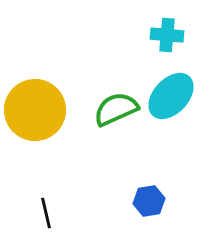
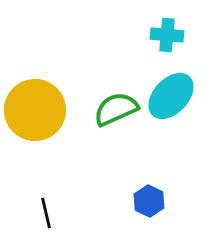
blue hexagon: rotated 24 degrees counterclockwise
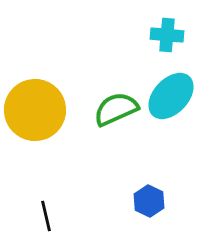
black line: moved 3 px down
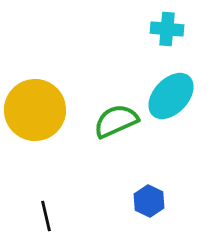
cyan cross: moved 6 px up
green semicircle: moved 12 px down
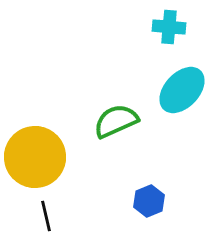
cyan cross: moved 2 px right, 2 px up
cyan ellipse: moved 11 px right, 6 px up
yellow circle: moved 47 px down
blue hexagon: rotated 12 degrees clockwise
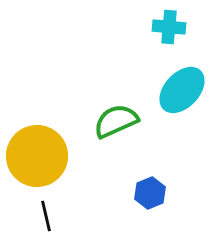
yellow circle: moved 2 px right, 1 px up
blue hexagon: moved 1 px right, 8 px up
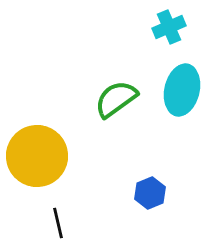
cyan cross: rotated 28 degrees counterclockwise
cyan ellipse: rotated 30 degrees counterclockwise
green semicircle: moved 22 px up; rotated 12 degrees counterclockwise
black line: moved 12 px right, 7 px down
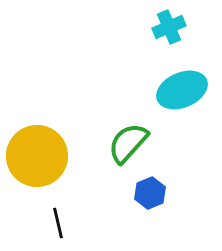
cyan ellipse: rotated 54 degrees clockwise
green semicircle: moved 12 px right, 44 px down; rotated 12 degrees counterclockwise
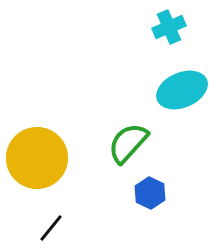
yellow circle: moved 2 px down
blue hexagon: rotated 12 degrees counterclockwise
black line: moved 7 px left, 5 px down; rotated 52 degrees clockwise
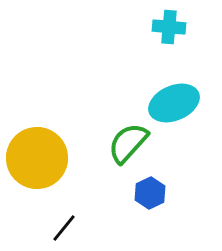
cyan cross: rotated 28 degrees clockwise
cyan ellipse: moved 8 px left, 13 px down
blue hexagon: rotated 8 degrees clockwise
black line: moved 13 px right
